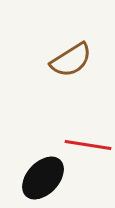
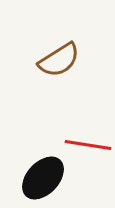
brown semicircle: moved 12 px left
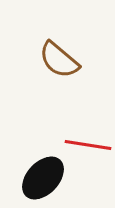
brown semicircle: rotated 72 degrees clockwise
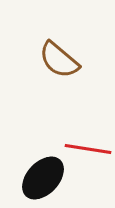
red line: moved 4 px down
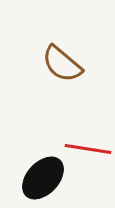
brown semicircle: moved 3 px right, 4 px down
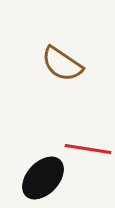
brown semicircle: rotated 6 degrees counterclockwise
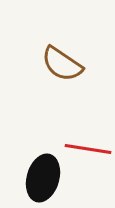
black ellipse: rotated 27 degrees counterclockwise
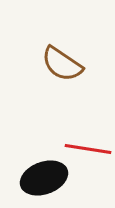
black ellipse: moved 1 px right; rotated 54 degrees clockwise
